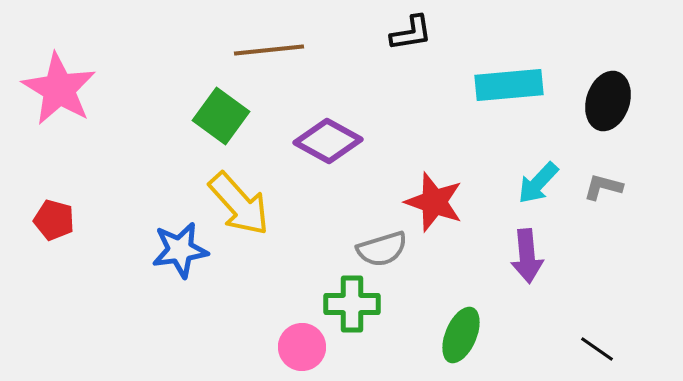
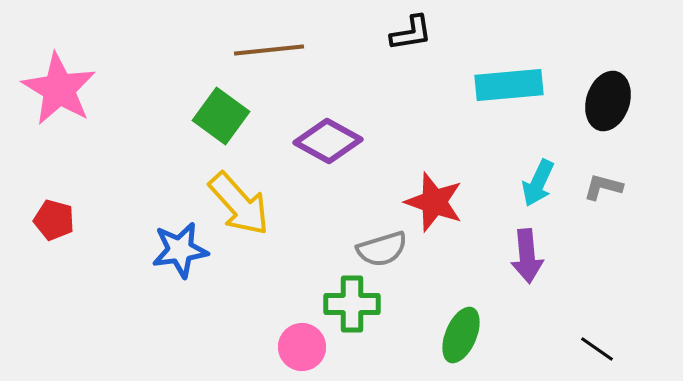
cyan arrow: rotated 18 degrees counterclockwise
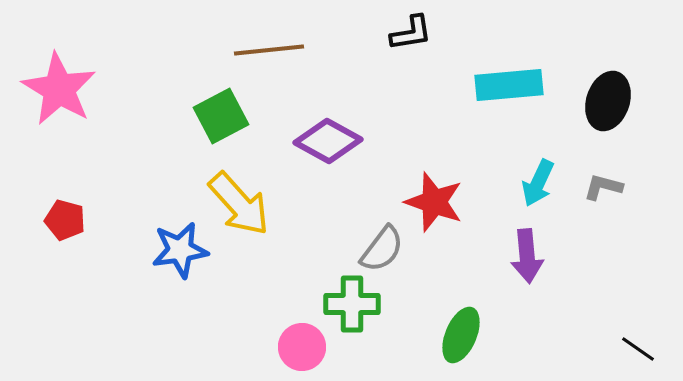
green square: rotated 26 degrees clockwise
red pentagon: moved 11 px right
gray semicircle: rotated 36 degrees counterclockwise
black line: moved 41 px right
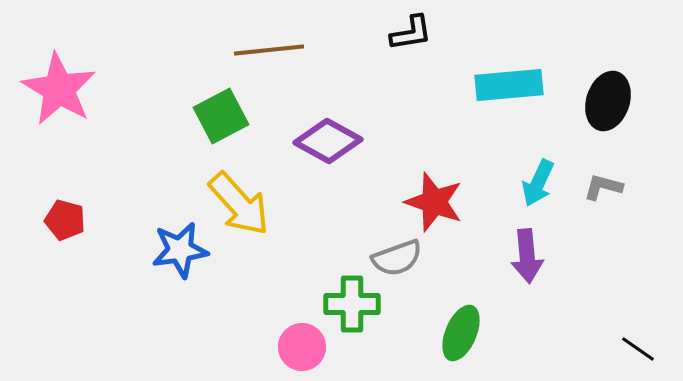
gray semicircle: moved 15 px right, 9 px down; rotated 33 degrees clockwise
green ellipse: moved 2 px up
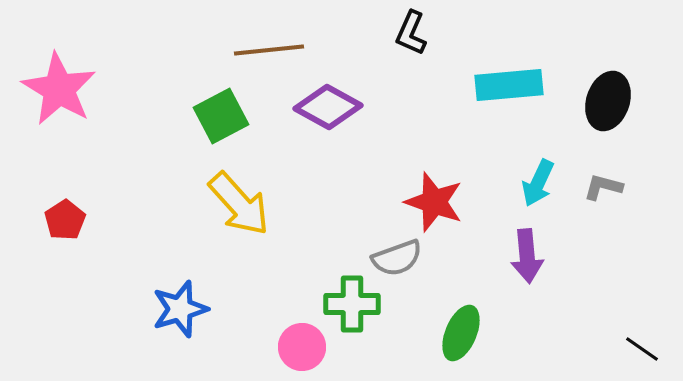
black L-shape: rotated 123 degrees clockwise
purple diamond: moved 34 px up
red pentagon: rotated 24 degrees clockwise
blue star: moved 59 px down; rotated 8 degrees counterclockwise
black line: moved 4 px right
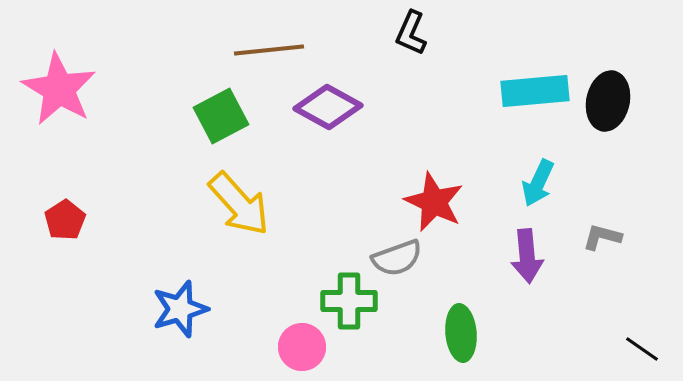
cyan rectangle: moved 26 px right, 6 px down
black ellipse: rotated 6 degrees counterclockwise
gray L-shape: moved 1 px left, 50 px down
red star: rotated 6 degrees clockwise
green cross: moved 3 px left, 3 px up
green ellipse: rotated 28 degrees counterclockwise
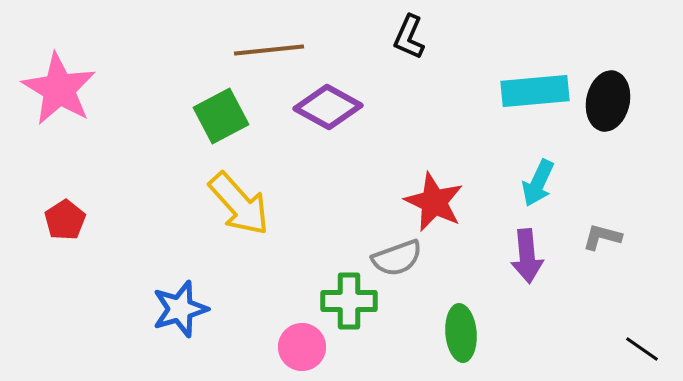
black L-shape: moved 2 px left, 4 px down
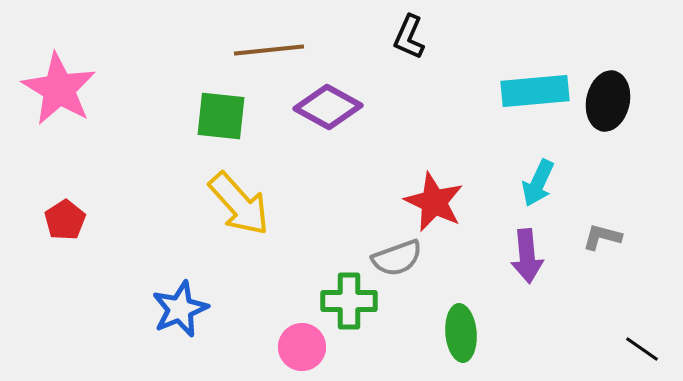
green square: rotated 34 degrees clockwise
blue star: rotated 6 degrees counterclockwise
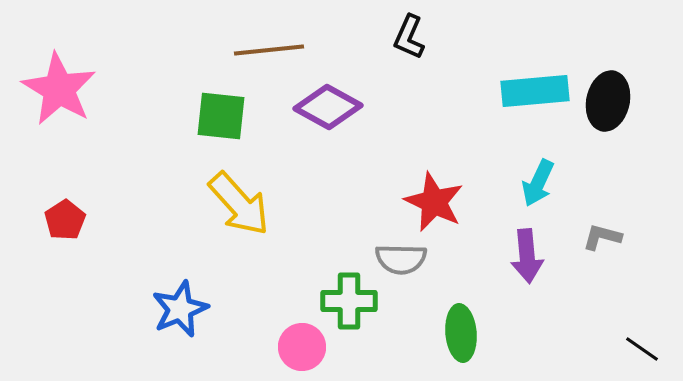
gray semicircle: moved 4 px right, 1 px down; rotated 21 degrees clockwise
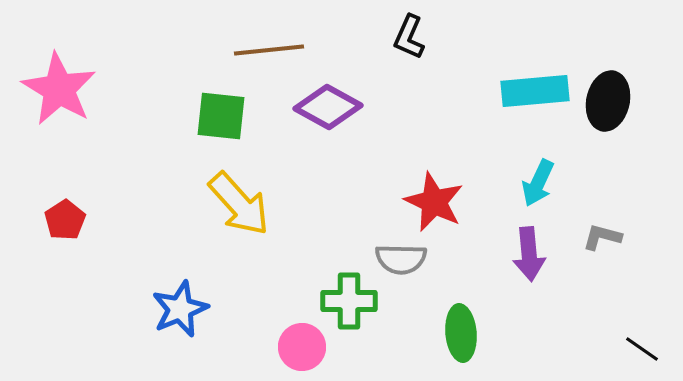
purple arrow: moved 2 px right, 2 px up
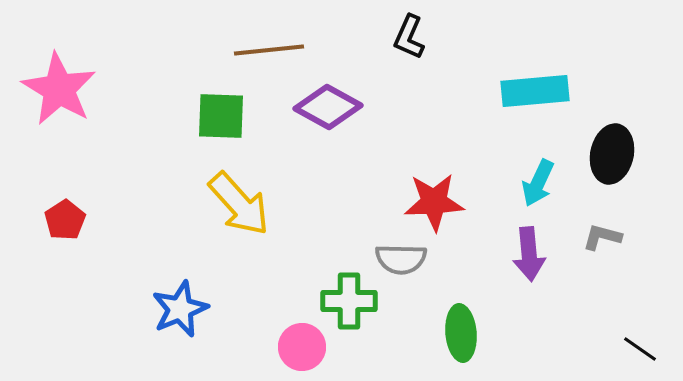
black ellipse: moved 4 px right, 53 px down
green square: rotated 4 degrees counterclockwise
red star: rotated 28 degrees counterclockwise
black line: moved 2 px left
